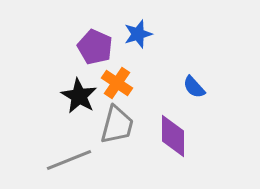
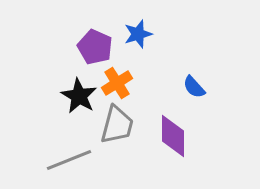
orange cross: rotated 24 degrees clockwise
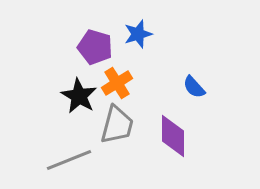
purple pentagon: rotated 8 degrees counterclockwise
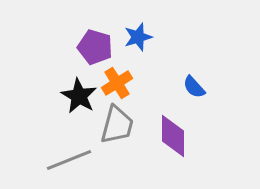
blue star: moved 3 px down
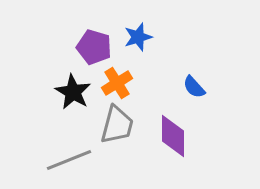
purple pentagon: moved 1 px left
black star: moved 6 px left, 4 px up
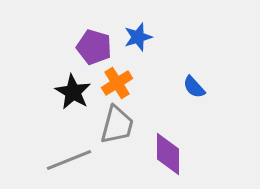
purple diamond: moved 5 px left, 18 px down
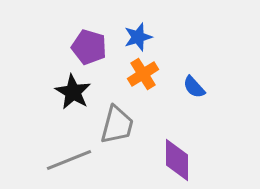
purple pentagon: moved 5 px left
orange cross: moved 26 px right, 9 px up
purple diamond: moved 9 px right, 6 px down
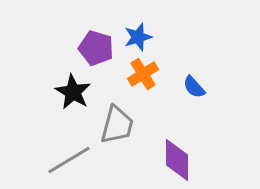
purple pentagon: moved 7 px right, 1 px down
gray line: rotated 9 degrees counterclockwise
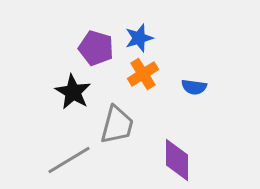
blue star: moved 1 px right, 1 px down
blue semicircle: rotated 40 degrees counterclockwise
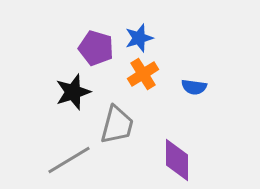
black star: rotated 24 degrees clockwise
